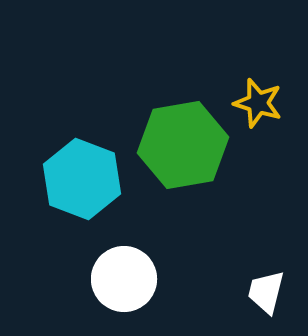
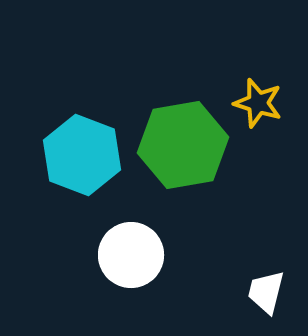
cyan hexagon: moved 24 px up
white circle: moved 7 px right, 24 px up
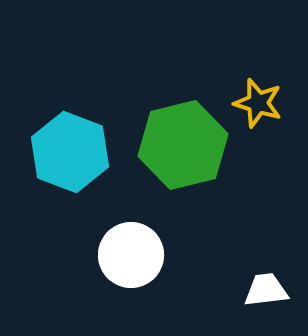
green hexagon: rotated 4 degrees counterclockwise
cyan hexagon: moved 12 px left, 3 px up
white trapezoid: moved 2 px up; rotated 69 degrees clockwise
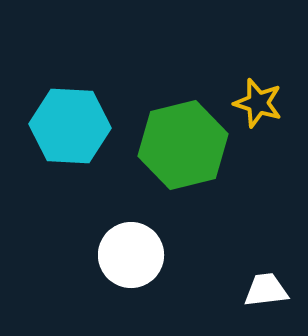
cyan hexagon: moved 26 px up; rotated 18 degrees counterclockwise
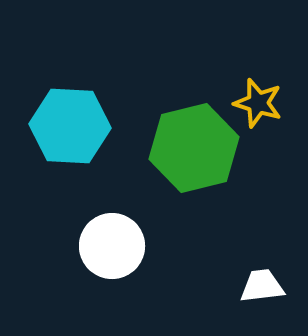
green hexagon: moved 11 px right, 3 px down
white circle: moved 19 px left, 9 px up
white trapezoid: moved 4 px left, 4 px up
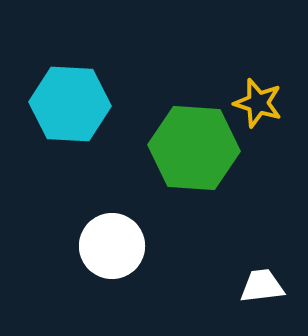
cyan hexagon: moved 22 px up
green hexagon: rotated 18 degrees clockwise
